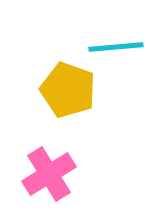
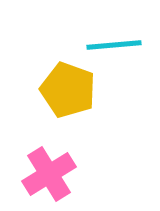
cyan line: moved 2 px left, 2 px up
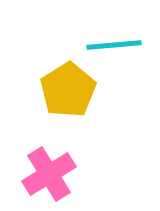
yellow pentagon: rotated 20 degrees clockwise
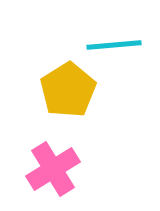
pink cross: moved 4 px right, 5 px up
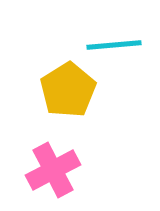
pink cross: moved 1 px down; rotated 4 degrees clockwise
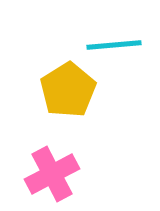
pink cross: moved 1 px left, 4 px down
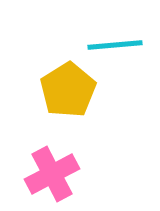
cyan line: moved 1 px right
